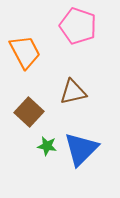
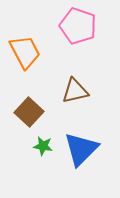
brown triangle: moved 2 px right, 1 px up
green star: moved 4 px left
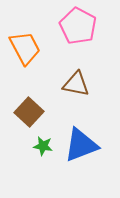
pink pentagon: rotated 9 degrees clockwise
orange trapezoid: moved 4 px up
brown triangle: moved 1 px right, 7 px up; rotated 24 degrees clockwise
blue triangle: moved 4 px up; rotated 24 degrees clockwise
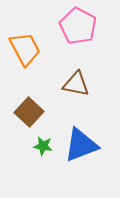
orange trapezoid: moved 1 px down
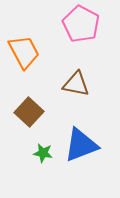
pink pentagon: moved 3 px right, 2 px up
orange trapezoid: moved 1 px left, 3 px down
green star: moved 7 px down
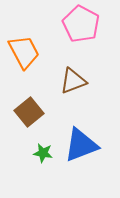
brown triangle: moved 3 px left, 3 px up; rotated 32 degrees counterclockwise
brown square: rotated 8 degrees clockwise
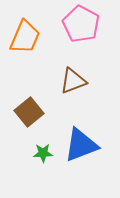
orange trapezoid: moved 1 px right, 15 px up; rotated 51 degrees clockwise
green star: rotated 12 degrees counterclockwise
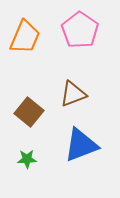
pink pentagon: moved 1 px left, 6 px down; rotated 6 degrees clockwise
brown triangle: moved 13 px down
brown square: rotated 12 degrees counterclockwise
green star: moved 16 px left, 6 px down
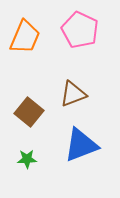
pink pentagon: rotated 9 degrees counterclockwise
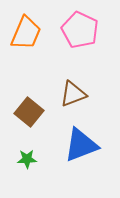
orange trapezoid: moved 1 px right, 4 px up
